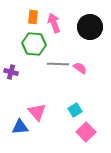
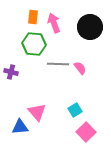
pink semicircle: rotated 16 degrees clockwise
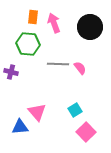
green hexagon: moved 6 px left
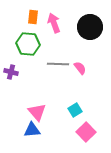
blue triangle: moved 12 px right, 3 px down
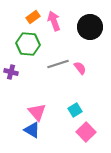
orange rectangle: rotated 48 degrees clockwise
pink arrow: moved 2 px up
gray line: rotated 20 degrees counterclockwise
blue triangle: rotated 36 degrees clockwise
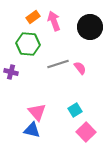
blue triangle: rotated 18 degrees counterclockwise
